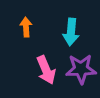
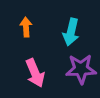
cyan arrow: rotated 8 degrees clockwise
pink arrow: moved 11 px left, 3 px down
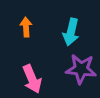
purple star: rotated 8 degrees clockwise
pink arrow: moved 3 px left, 6 px down
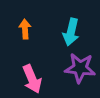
orange arrow: moved 1 px left, 2 px down
purple star: moved 1 px left, 1 px up
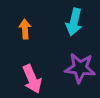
cyan arrow: moved 3 px right, 10 px up
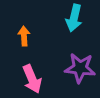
cyan arrow: moved 4 px up
orange arrow: moved 1 px left, 7 px down
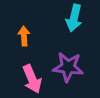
purple star: moved 12 px left, 1 px up
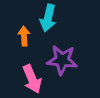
cyan arrow: moved 26 px left
purple star: moved 6 px left, 7 px up
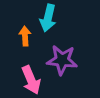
orange arrow: moved 1 px right
pink arrow: moved 1 px left, 1 px down
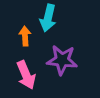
pink arrow: moved 5 px left, 5 px up
